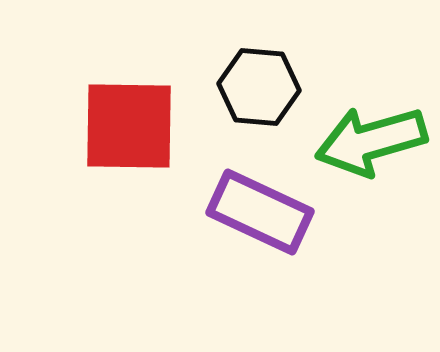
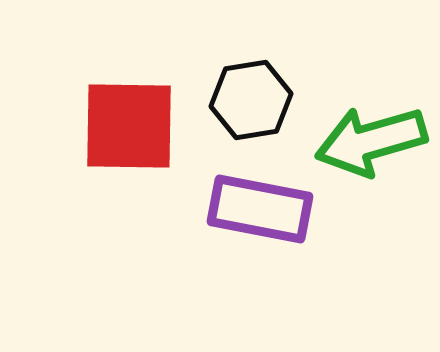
black hexagon: moved 8 px left, 13 px down; rotated 14 degrees counterclockwise
purple rectangle: moved 3 px up; rotated 14 degrees counterclockwise
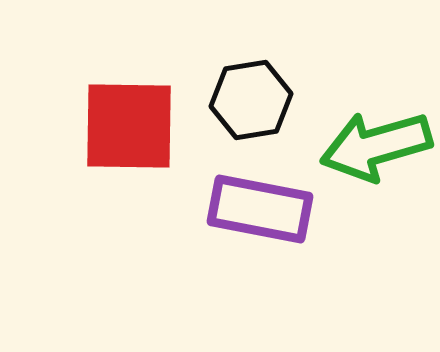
green arrow: moved 5 px right, 5 px down
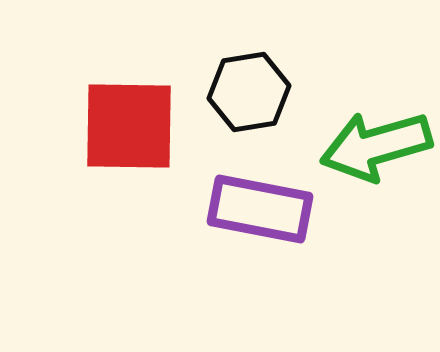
black hexagon: moved 2 px left, 8 px up
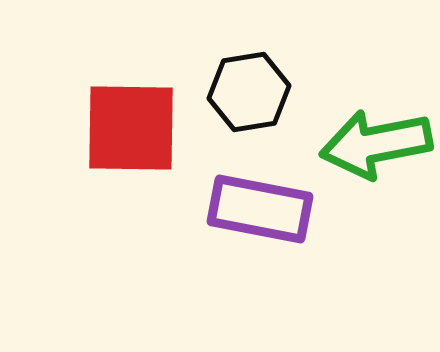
red square: moved 2 px right, 2 px down
green arrow: moved 2 px up; rotated 5 degrees clockwise
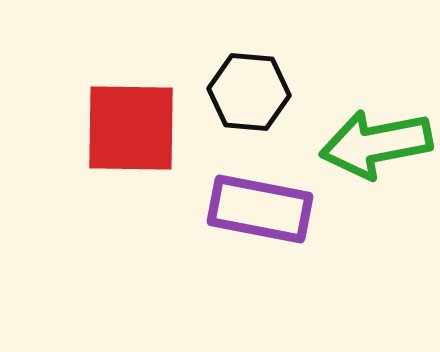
black hexagon: rotated 14 degrees clockwise
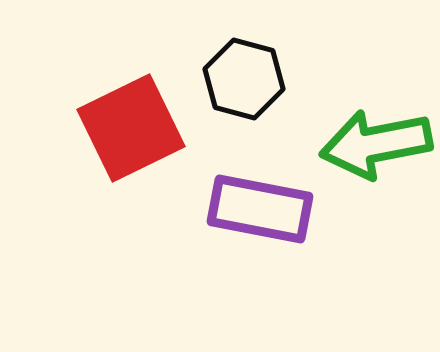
black hexagon: moved 5 px left, 13 px up; rotated 10 degrees clockwise
red square: rotated 27 degrees counterclockwise
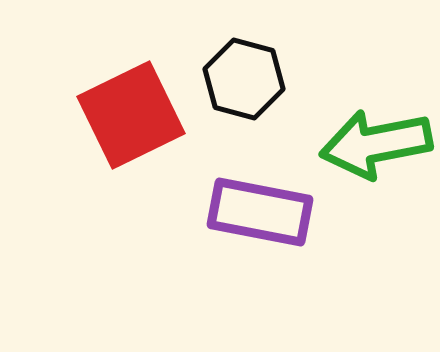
red square: moved 13 px up
purple rectangle: moved 3 px down
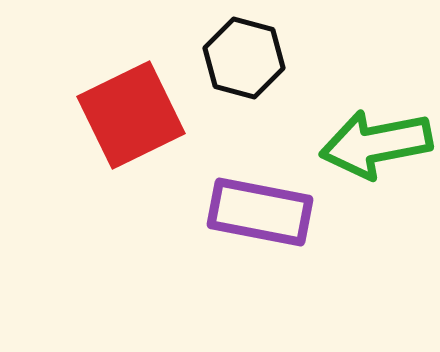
black hexagon: moved 21 px up
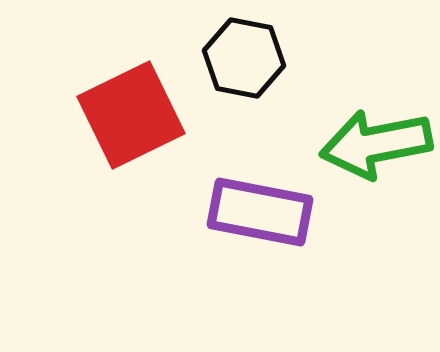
black hexagon: rotated 4 degrees counterclockwise
